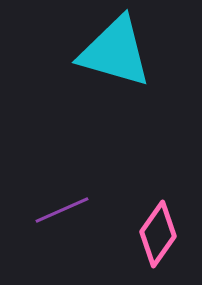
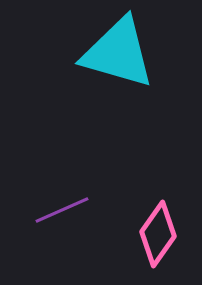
cyan triangle: moved 3 px right, 1 px down
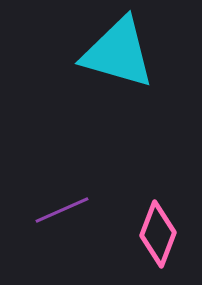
pink diamond: rotated 14 degrees counterclockwise
